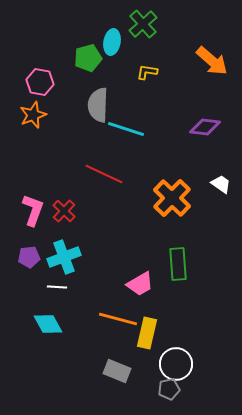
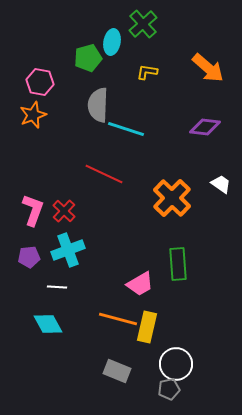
orange arrow: moved 4 px left, 7 px down
cyan cross: moved 4 px right, 7 px up
yellow rectangle: moved 6 px up
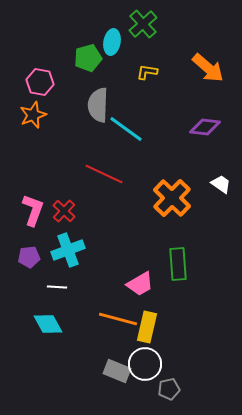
cyan line: rotated 18 degrees clockwise
white circle: moved 31 px left
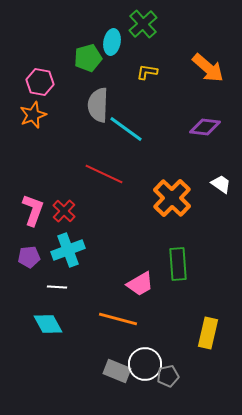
yellow rectangle: moved 61 px right, 6 px down
gray pentagon: moved 1 px left, 13 px up
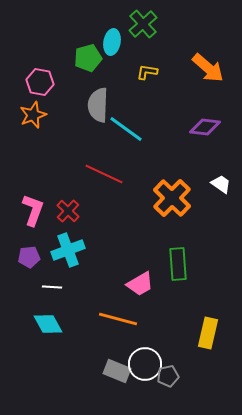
red cross: moved 4 px right
white line: moved 5 px left
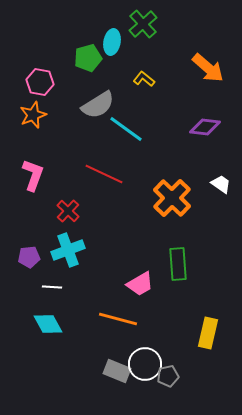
yellow L-shape: moved 3 px left, 7 px down; rotated 30 degrees clockwise
gray semicircle: rotated 124 degrees counterclockwise
pink L-shape: moved 35 px up
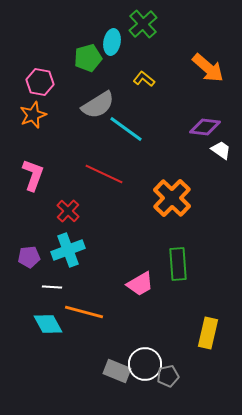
white trapezoid: moved 34 px up
orange line: moved 34 px left, 7 px up
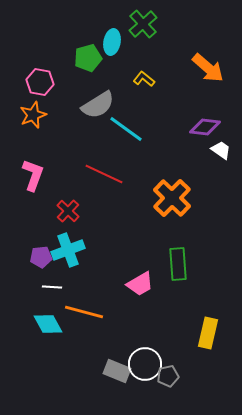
purple pentagon: moved 12 px right
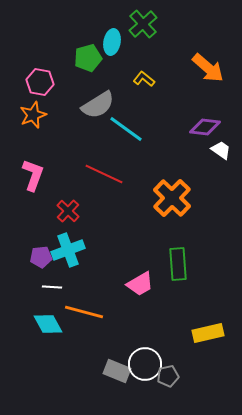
yellow rectangle: rotated 64 degrees clockwise
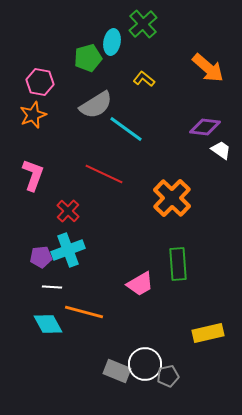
gray semicircle: moved 2 px left
